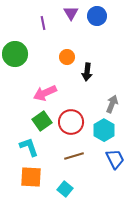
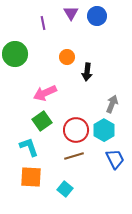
red circle: moved 5 px right, 8 px down
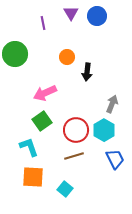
orange square: moved 2 px right
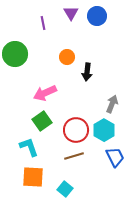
blue trapezoid: moved 2 px up
